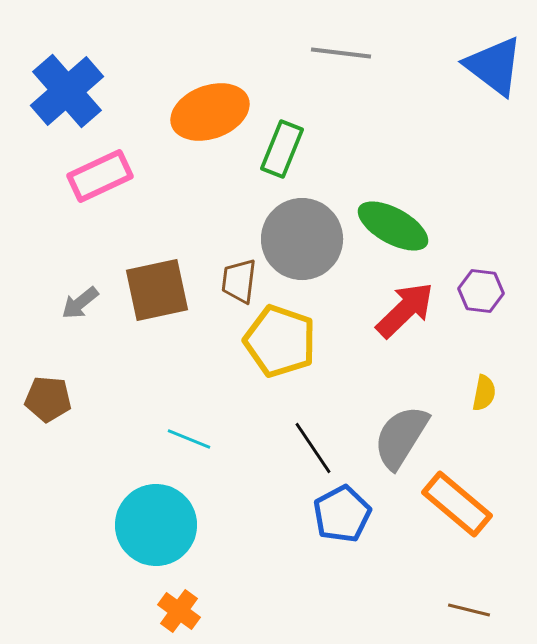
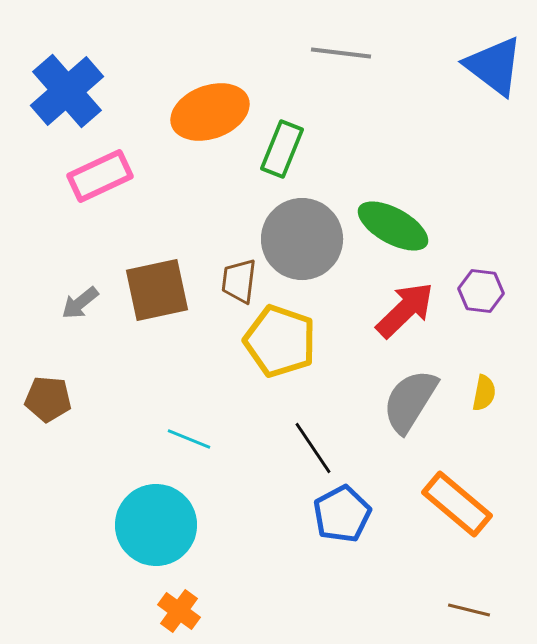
gray semicircle: moved 9 px right, 36 px up
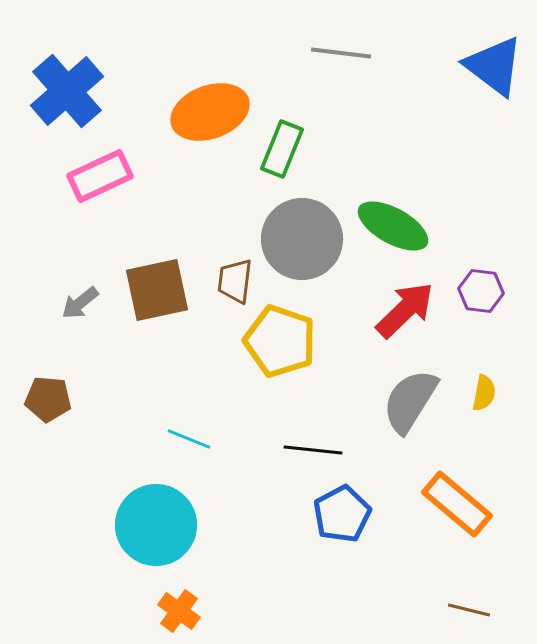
brown trapezoid: moved 4 px left
black line: moved 2 px down; rotated 50 degrees counterclockwise
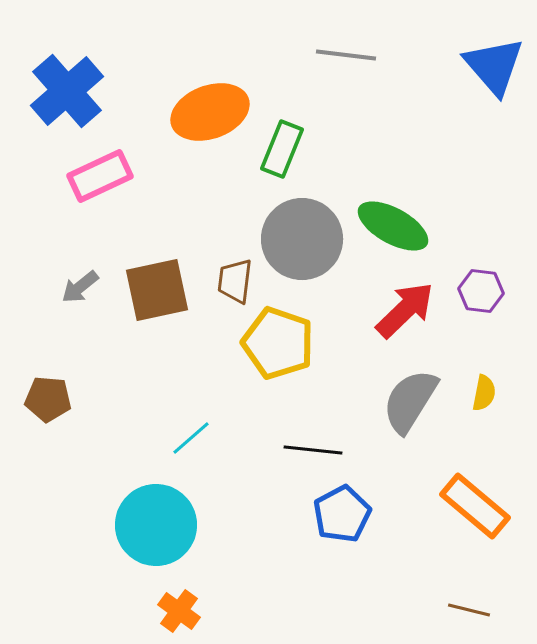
gray line: moved 5 px right, 2 px down
blue triangle: rotated 12 degrees clockwise
gray arrow: moved 16 px up
yellow pentagon: moved 2 px left, 2 px down
cyan line: moved 2 px right, 1 px up; rotated 63 degrees counterclockwise
orange rectangle: moved 18 px right, 2 px down
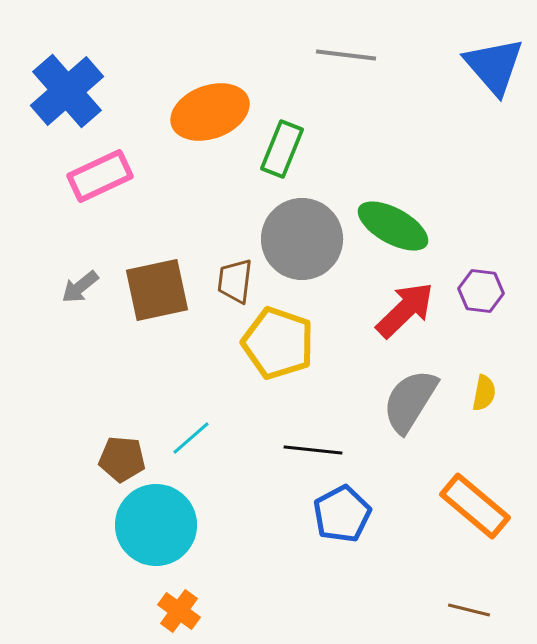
brown pentagon: moved 74 px right, 60 px down
